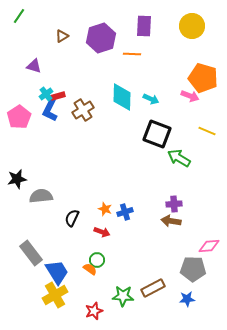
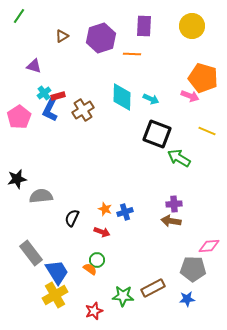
cyan cross: moved 2 px left, 1 px up
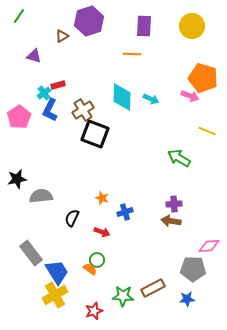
purple hexagon: moved 12 px left, 17 px up
purple triangle: moved 10 px up
red rectangle: moved 11 px up
black square: moved 62 px left
orange star: moved 3 px left, 11 px up
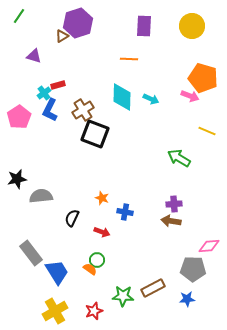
purple hexagon: moved 11 px left, 2 px down
orange line: moved 3 px left, 5 px down
blue cross: rotated 28 degrees clockwise
yellow cross: moved 16 px down
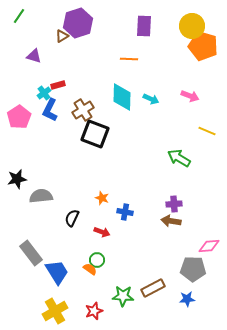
orange pentagon: moved 32 px up
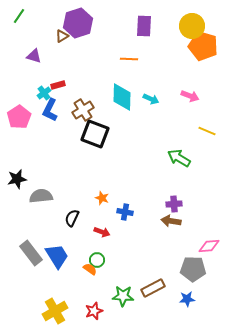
blue trapezoid: moved 16 px up
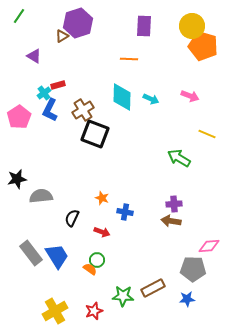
purple triangle: rotated 14 degrees clockwise
yellow line: moved 3 px down
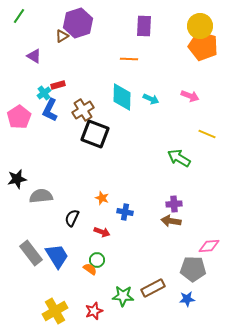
yellow circle: moved 8 px right
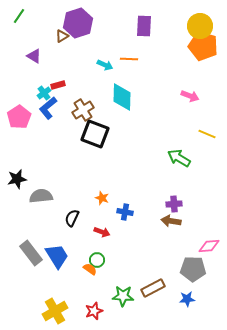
cyan arrow: moved 46 px left, 34 px up
blue L-shape: moved 2 px left, 2 px up; rotated 25 degrees clockwise
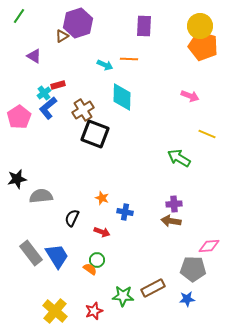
yellow cross: rotated 20 degrees counterclockwise
